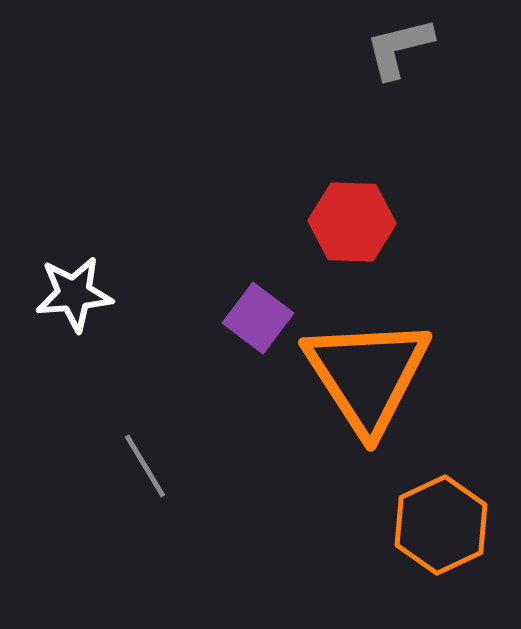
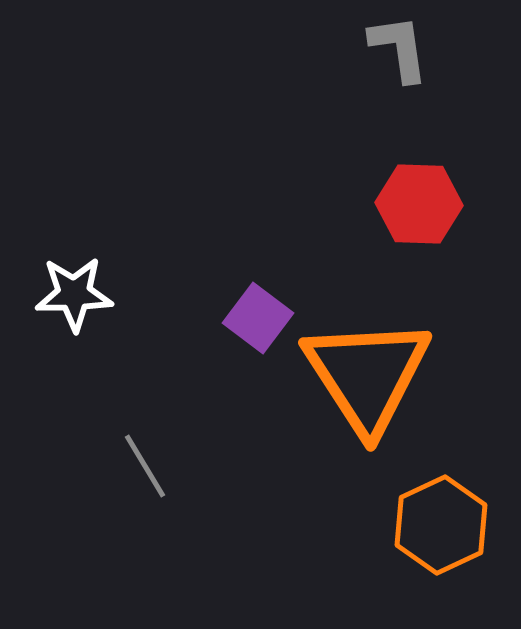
gray L-shape: rotated 96 degrees clockwise
red hexagon: moved 67 px right, 18 px up
white star: rotated 4 degrees clockwise
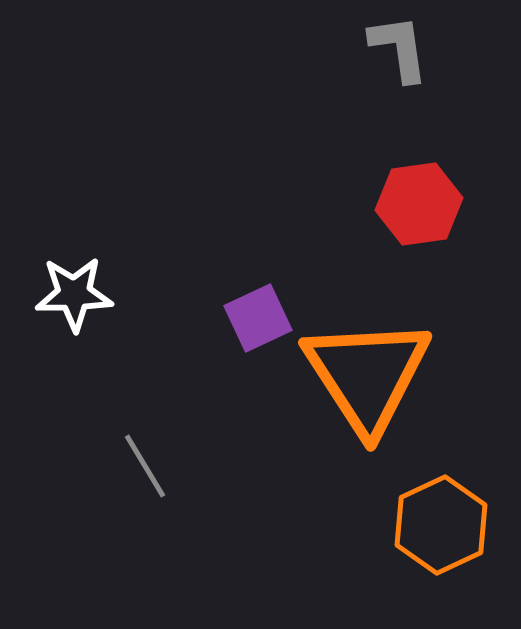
red hexagon: rotated 10 degrees counterclockwise
purple square: rotated 28 degrees clockwise
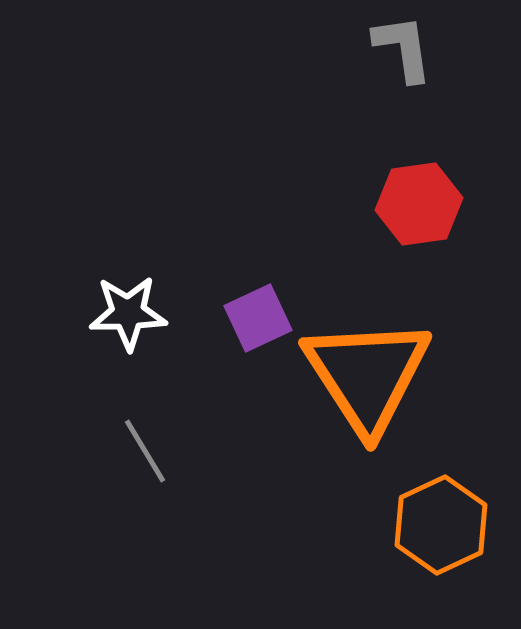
gray L-shape: moved 4 px right
white star: moved 54 px right, 19 px down
gray line: moved 15 px up
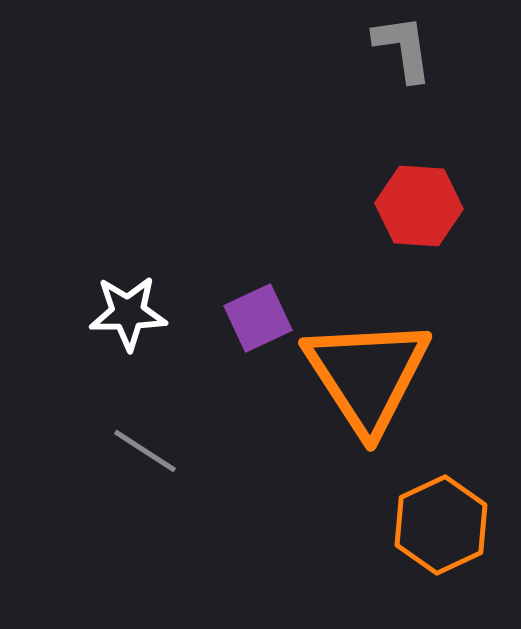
red hexagon: moved 2 px down; rotated 12 degrees clockwise
gray line: rotated 26 degrees counterclockwise
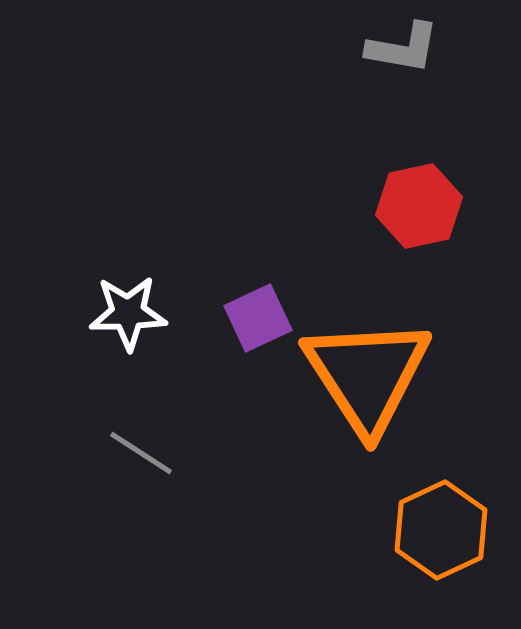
gray L-shape: rotated 108 degrees clockwise
red hexagon: rotated 16 degrees counterclockwise
gray line: moved 4 px left, 2 px down
orange hexagon: moved 5 px down
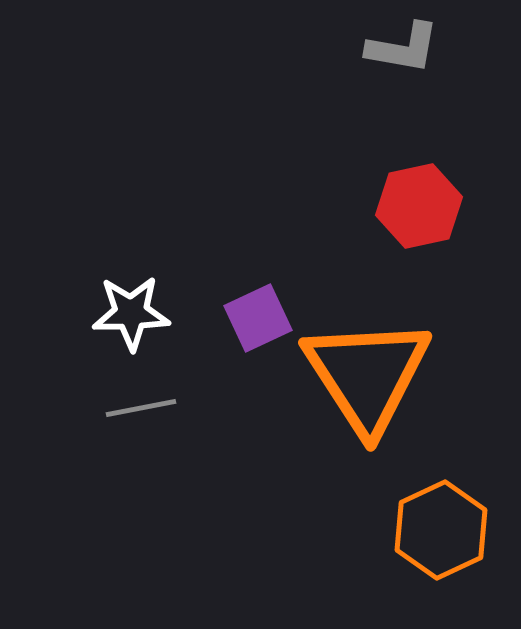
white star: moved 3 px right
gray line: moved 45 px up; rotated 44 degrees counterclockwise
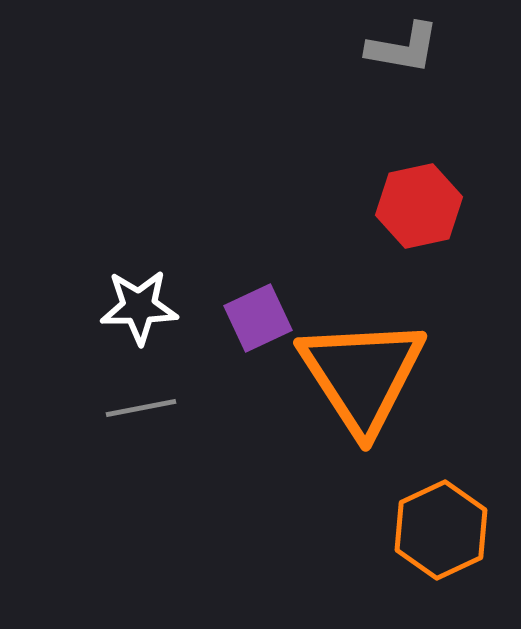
white star: moved 8 px right, 6 px up
orange triangle: moved 5 px left
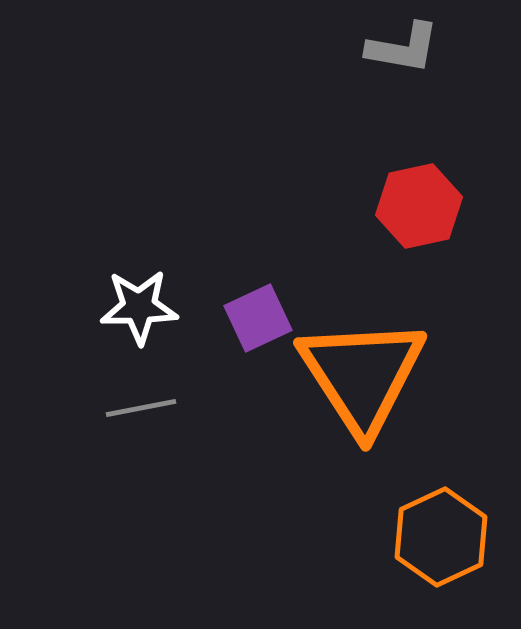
orange hexagon: moved 7 px down
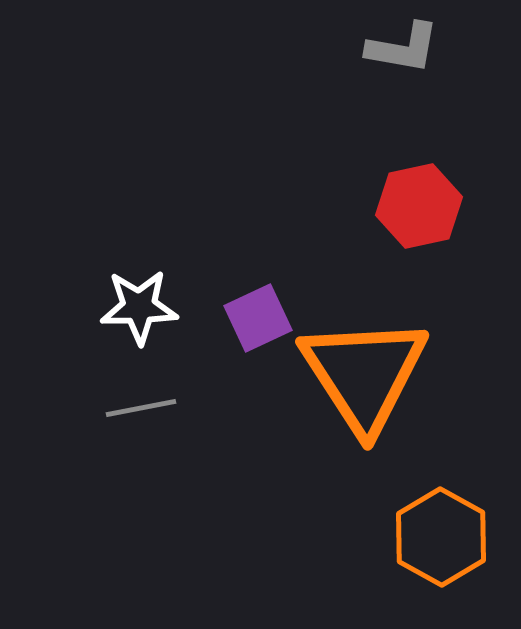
orange triangle: moved 2 px right, 1 px up
orange hexagon: rotated 6 degrees counterclockwise
